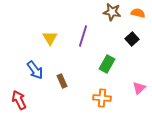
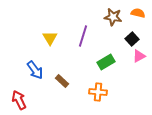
brown star: moved 1 px right, 5 px down
green rectangle: moved 1 px left, 2 px up; rotated 30 degrees clockwise
brown rectangle: rotated 24 degrees counterclockwise
pink triangle: moved 32 px up; rotated 16 degrees clockwise
orange cross: moved 4 px left, 6 px up
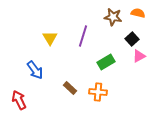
brown rectangle: moved 8 px right, 7 px down
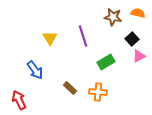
purple line: rotated 35 degrees counterclockwise
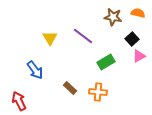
purple line: rotated 35 degrees counterclockwise
red arrow: moved 1 px down
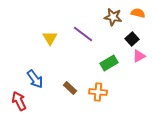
purple line: moved 2 px up
green rectangle: moved 3 px right, 1 px down
blue arrow: moved 9 px down
